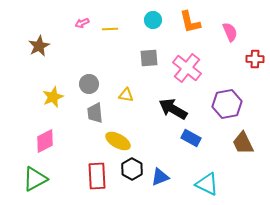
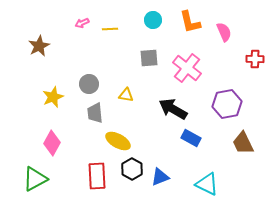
pink semicircle: moved 6 px left
pink diamond: moved 7 px right, 2 px down; rotated 35 degrees counterclockwise
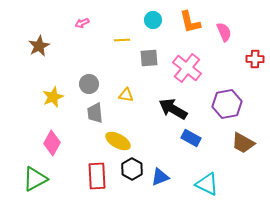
yellow line: moved 12 px right, 11 px down
brown trapezoid: rotated 35 degrees counterclockwise
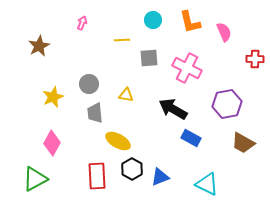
pink arrow: rotated 136 degrees clockwise
pink cross: rotated 12 degrees counterclockwise
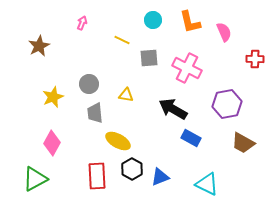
yellow line: rotated 28 degrees clockwise
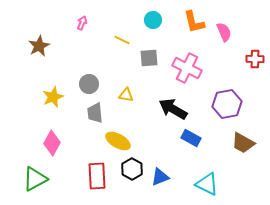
orange L-shape: moved 4 px right
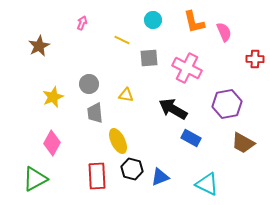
yellow ellipse: rotated 35 degrees clockwise
black hexagon: rotated 15 degrees counterclockwise
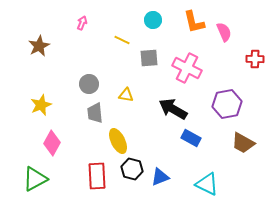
yellow star: moved 12 px left, 8 px down
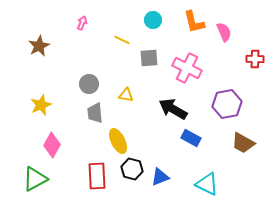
pink diamond: moved 2 px down
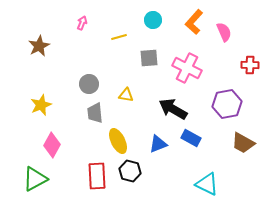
orange L-shape: rotated 55 degrees clockwise
yellow line: moved 3 px left, 3 px up; rotated 42 degrees counterclockwise
red cross: moved 5 px left, 6 px down
black hexagon: moved 2 px left, 2 px down
blue triangle: moved 2 px left, 33 px up
